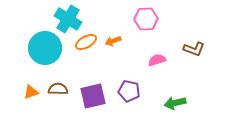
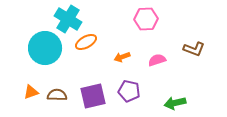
orange arrow: moved 9 px right, 16 px down
brown semicircle: moved 1 px left, 6 px down
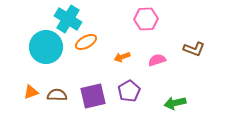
cyan circle: moved 1 px right, 1 px up
purple pentagon: rotated 30 degrees clockwise
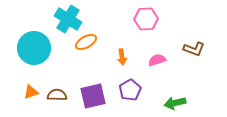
cyan circle: moved 12 px left, 1 px down
orange arrow: rotated 77 degrees counterclockwise
purple pentagon: moved 1 px right, 1 px up
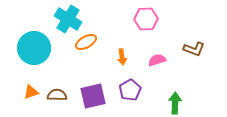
green arrow: rotated 105 degrees clockwise
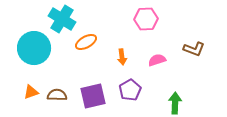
cyan cross: moved 6 px left
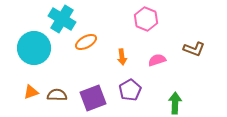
pink hexagon: rotated 25 degrees clockwise
purple square: moved 2 px down; rotated 8 degrees counterclockwise
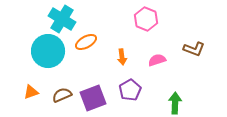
cyan circle: moved 14 px right, 3 px down
brown semicircle: moved 5 px right; rotated 24 degrees counterclockwise
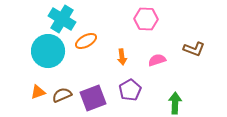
pink hexagon: rotated 20 degrees counterclockwise
orange ellipse: moved 1 px up
orange triangle: moved 7 px right
